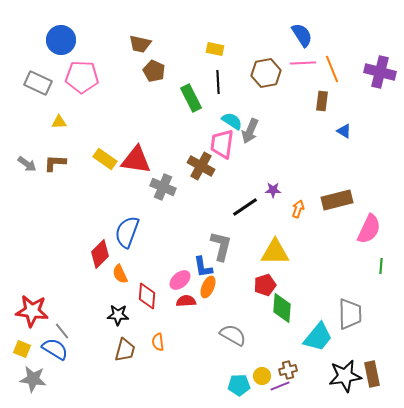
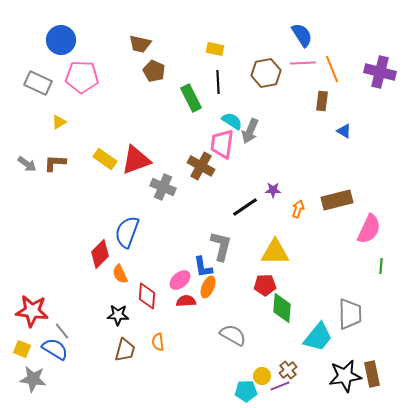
yellow triangle at (59, 122): rotated 28 degrees counterclockwise
red triangle at (136, 160): rotated 28 degrees counterclockwise
red pentagon at (265, 285): rotated 15 degrees clockwise
brown cross at (288, 370): rotated 24 degrees counterclockwise
cyan pentagon at (239, 385): moved 7 px right, 6 px down
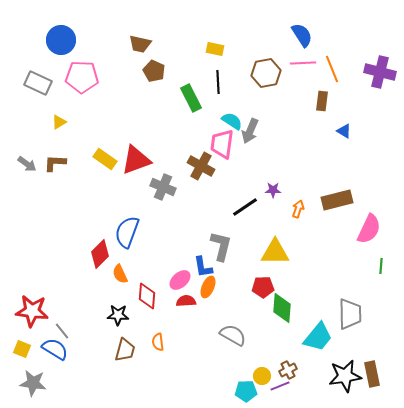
red pentagon at (265, 285): moved 2 px left, 2 px down
brown cross at (288, 370): rotated 12 degrees clockwise
gray star at (33, 379): moved 4 px down
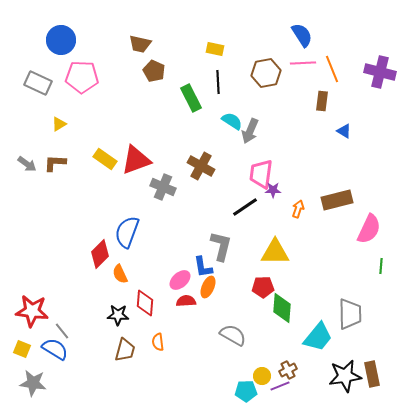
yellow triangle at (59, 122): moved 2 px down
pink trapezoid at (222, 144): moved 39 px right, 30 px down
red diamond at (147, 296): moved 2 px left, 7 px down
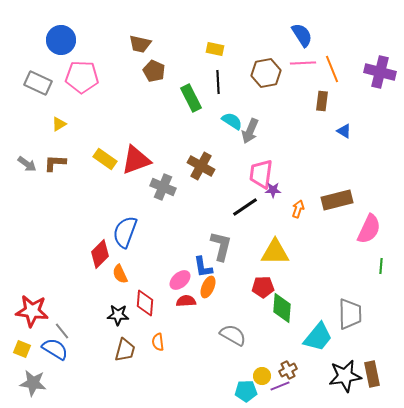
blue semicircle at (127, 232): moved 2 px left
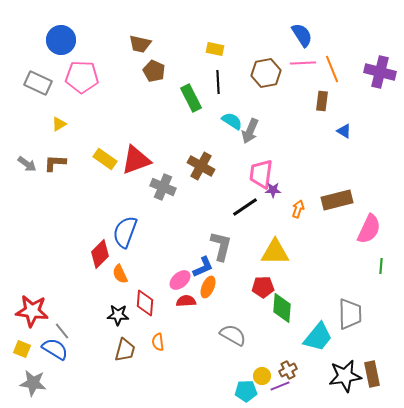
blue L-shape at (203, 267): rotated 105 degrees counterclockwise
